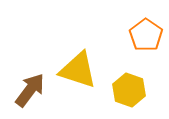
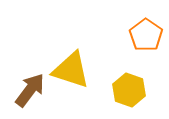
yellow triangle: moved 7 px left
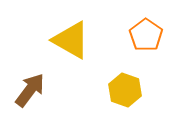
yellow triangle: moved 30 px up; rotated 12 degrees clockwise
yellow hexagon: moved 4 px left
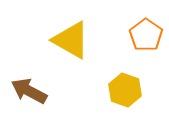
brown arrow: moved 1 px left, 1 px down; rotated 99 degrees counterclockwise
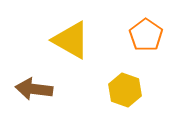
brown arrow: moved 5 px right, 2 px up; rotated 21 degrees counterclockwise
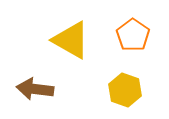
orange pentagon: moved 13 px left
brown arrow: moved 1 px right
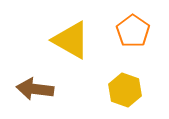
orange pentagon: moved 4 px up
